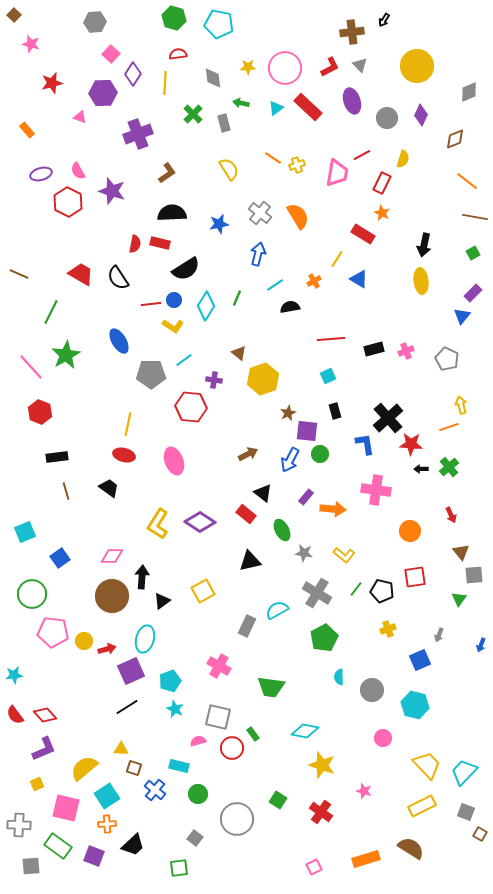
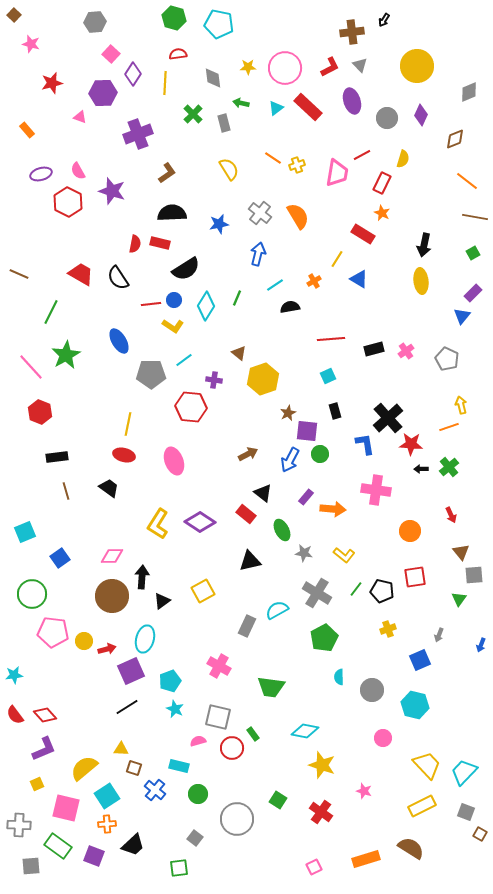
pink cross at (406, 351): rotated 14 degrees counterclockwise
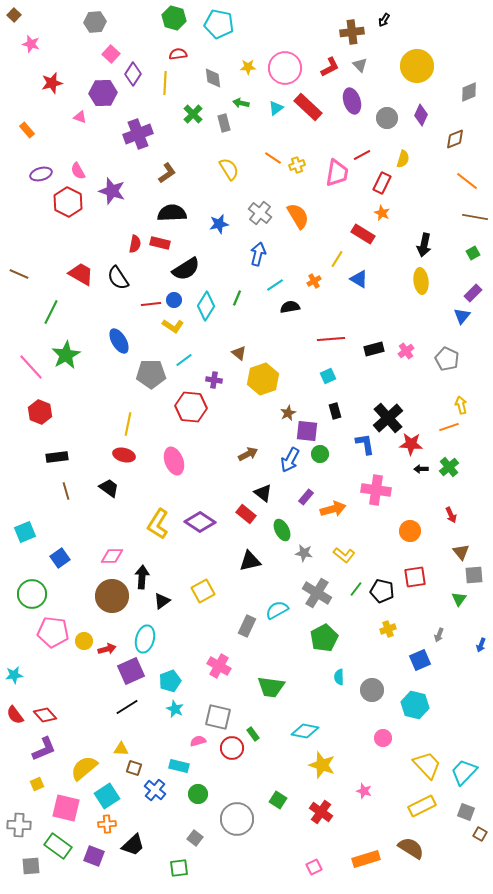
orange arrow at (333, 509): rotated 20 degrees counterclockwise
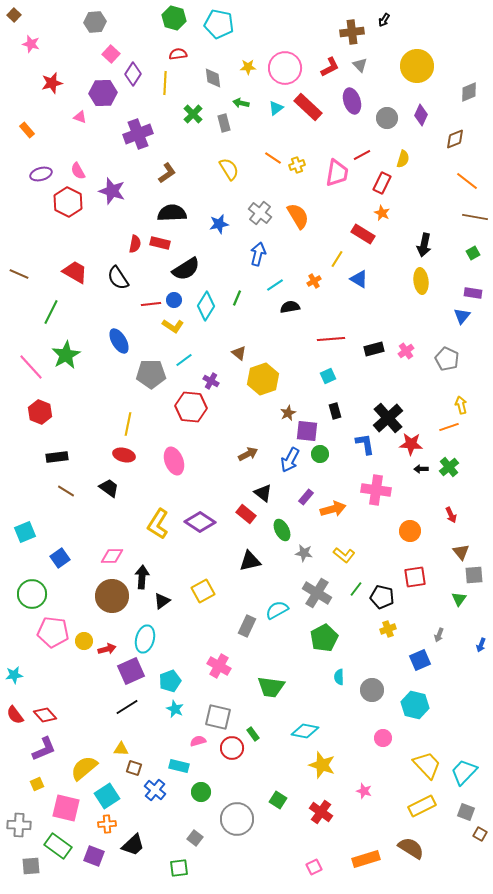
red trapezoid at (81, 274): moved 6 px left, 2 px up
purple rectangle at (473, 293): rotated 54 degrees clockwise
purple cross at (214, 380): moved 3 px left, 1 px down; rotated 21 degrees clockwise
brown line at (66, 491): rotated 42 degrees counterclockwise
black pentagon at (382, 591): moved 6 px down
green circle at (198, 794): moved 3 px right, 2 px up
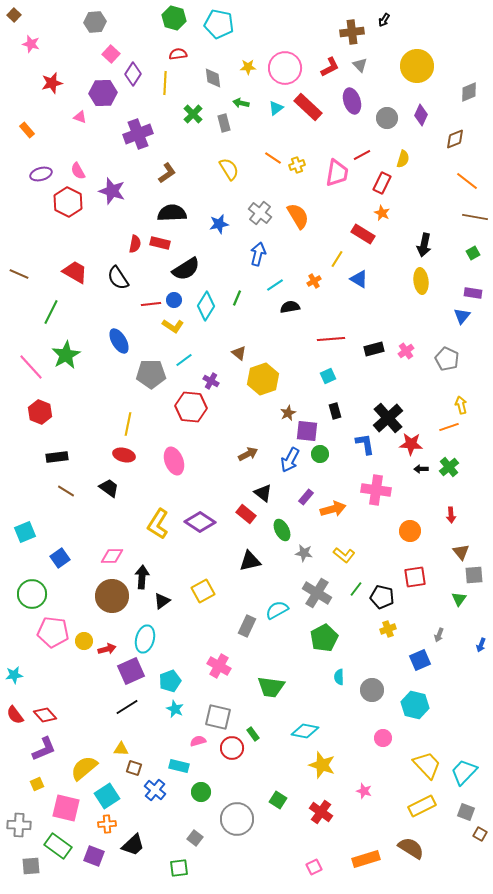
red arrow at (451, 515): rotated 21 degrees clockwise
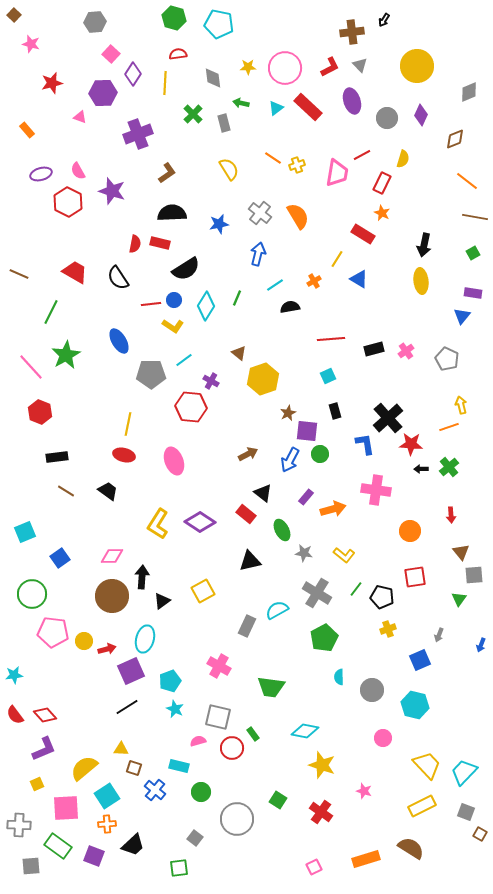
black trapezoid at (109, 488): moved 1 px left, 3 px down
pink square at (66, 808): rotated 16 degrees counterclockwise
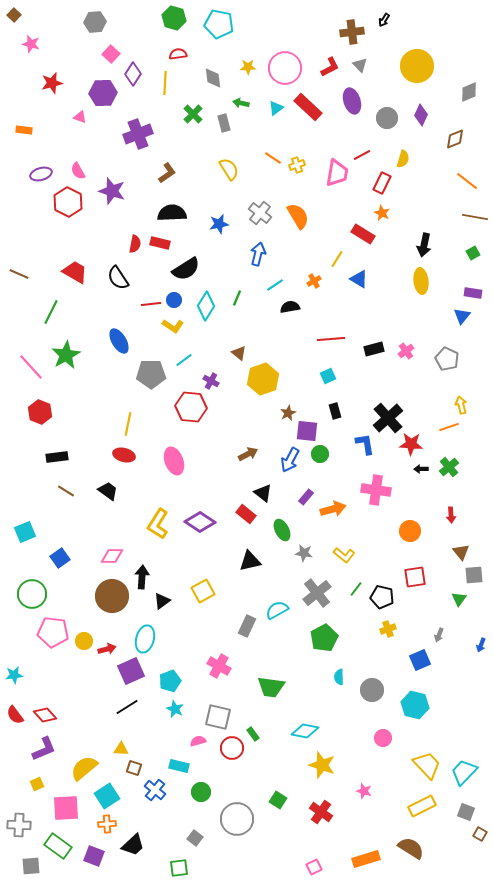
orange rectangle at (27, 130): moved 3 px left; rotated 42 degrees counterclockwise
gray cross at (317, 593): rotated 20 degrees clockwise
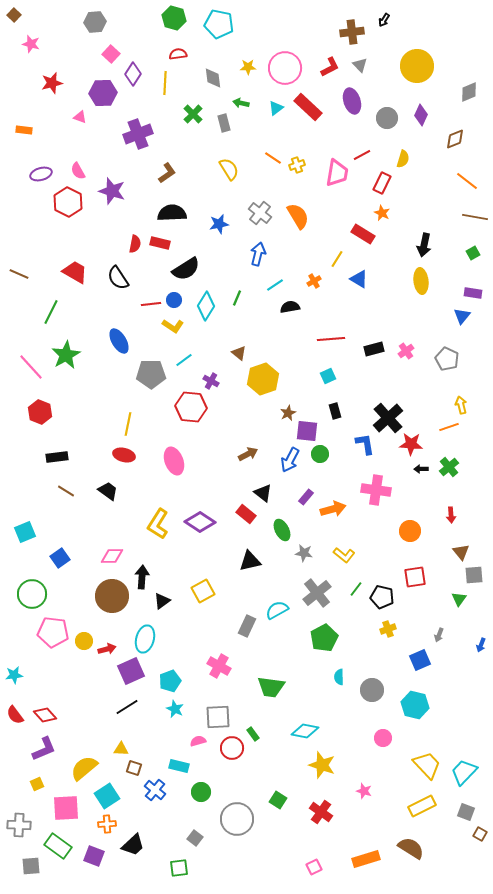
gray square at (218, 717): rotated 16 degrees counterclockwise
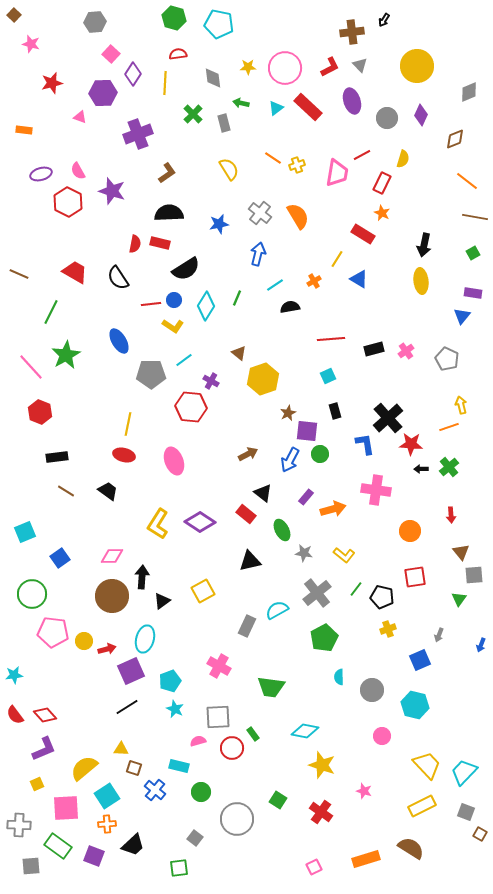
black semicircle at (172, 213): moved 3 px left
pink circle at (383, 738): moved 1 px left, 2 px up
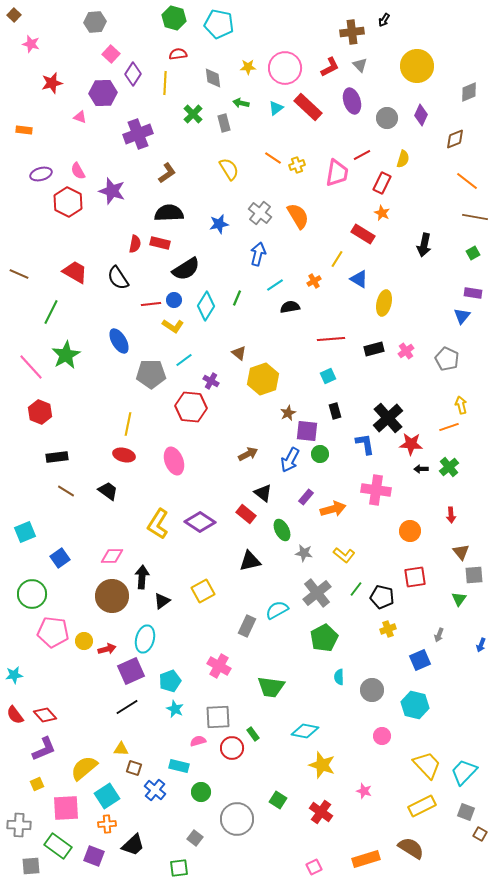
yellow ellipse at (421, 281): moved 37 px left, 22 px down; rotated 20 degrees clockwise
